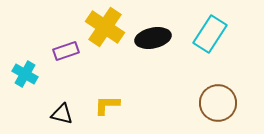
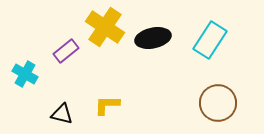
cyan rectangle: moved 6 px down
purple rectangle: rotated 20 degrees counterclockwise
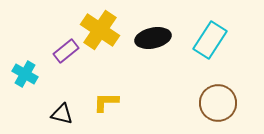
yellow cross: moved 5 px left, 3 px down
yellow L-shape: moved 1 px left, 3 px up
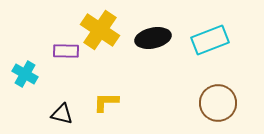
cyan rectangle: rotated 36 degrees clockwise
purple rectangle: rotated 40 degrees clockwise
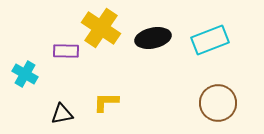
yellow cross: moved 1 px right, 2 px up
black triangle: rotated 25 degrees counterclockwise
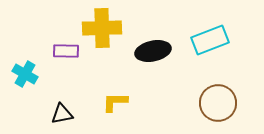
yellow cross: moved 1 px right; rotated 36 degrees counterclockwise
black ellipse: moved 13 px down
yellow L-shape: moved 9 px right
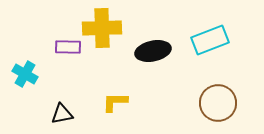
purple rectangle: moved 2 px right, 4 px up
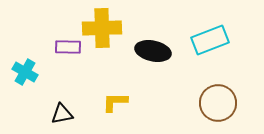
black ellipse: rotated 24 degrees clockwise
cyan cross: moved 2 px up
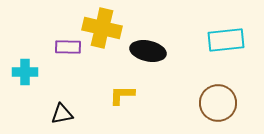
yellow cross: rotated 15 degrees clockwise
cyan rectangle: moved 16 px right; rotated 15 degrees clockwise
black ellipse: moved 5 px left
cyan cross: rotated 30 degrees counterclockwise
yellow L-shape: moved 7 px right, 7 px up
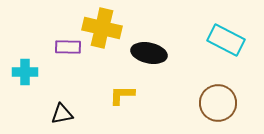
cyan rectangle: rotated 33 degrees clockwise
black ellipse: moved 1 px right, 2 px down
